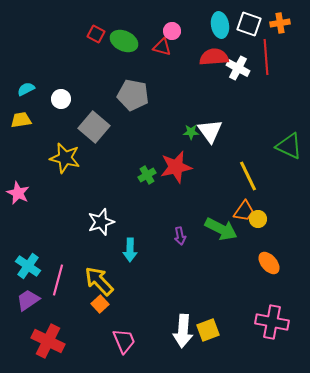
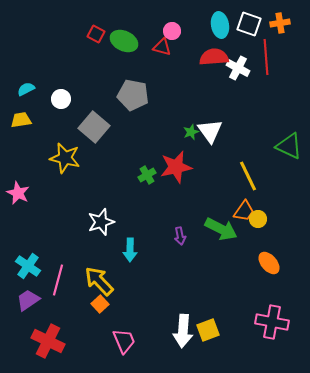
green star: rotated 21 degrees counterclockwise
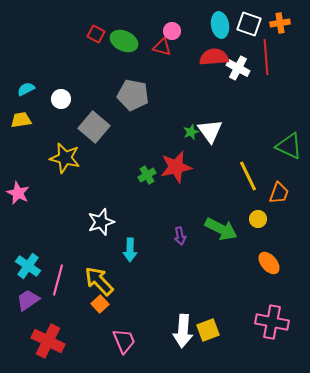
orange trapezoid: moved 35 px right, 18 px up; rotated 15 degrees counterclockwise
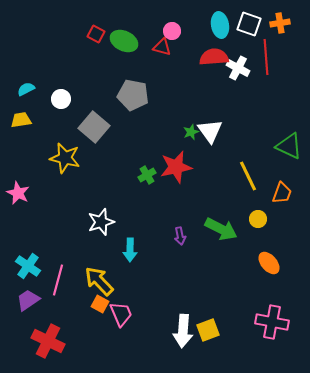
orange trapezoid: moved 3 px right
orange square: rotated 18 degrees counterclockwise
pink trapezoid: moved 3 px left, 27 px up
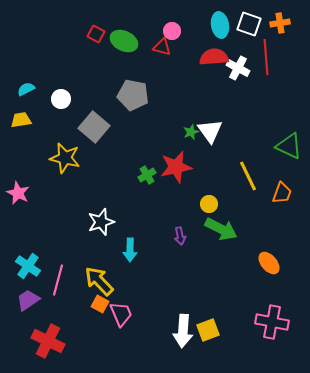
yellow circle: moved 49 px left, 15 px up
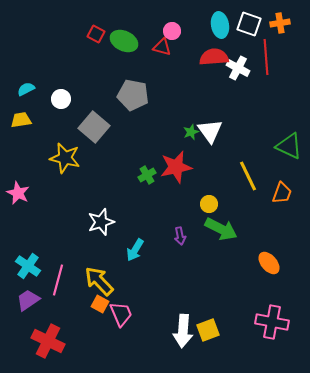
cyan arrow: moved 5 px right; rotated 30 degrees clockwise
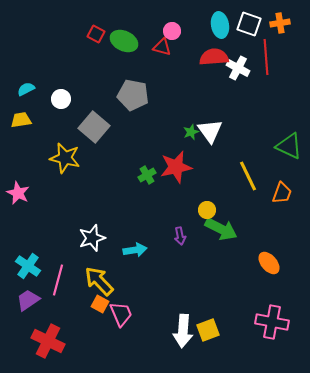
yellow circle: moved 2 px left, 6 px down
white star: moved 9 px left, 16 px down
cyan arrow: rotated 130 degrees counterclockwise
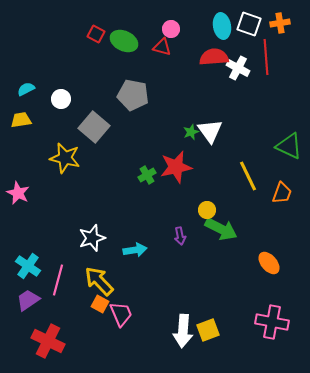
cyan ellipse: moved 2 px right, 1 px down
pink circle: moved 1 px left, 2 px up
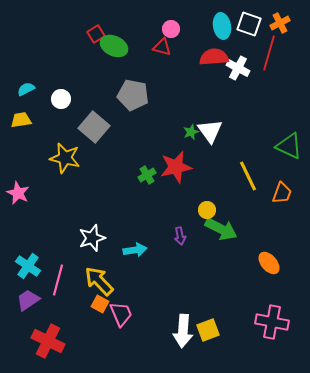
orange cross: rotated 18 degrees counterclockwise
red square: rotated 30 degrees clockwise
green ellipse: moved 10 px left, 5 px down
red line: moved 3 px right, 4 px up; rotated 20 degrees clockwise
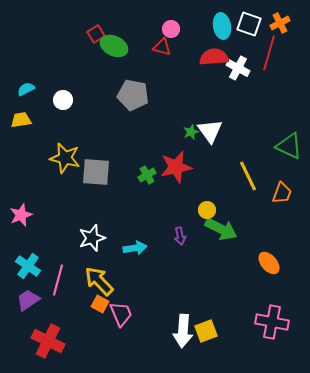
white circle: moved 2 px right, 1 px down
gray square: moved 2 px right, 45 px down; rotated 36 degrees counterclockwise
pink star: moved 3 px right, 22 px down; rotated 25 degrees clockwise
cyan arrow: moved 2 px up
yellow square: moved 2 px left, 1 px down
